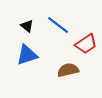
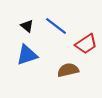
blue line: moved 2 px left, 1 px down
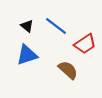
red trapezoid: moved 1 px left
brown semicircle: rotated 55 degrees clockwise
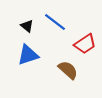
blue line: moved 1 px left, 4 px up
blue triangle: moved 1 px right
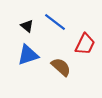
red trapezoid: rotated 30 degrees counterclockwise
brown semicircle: moved 7 px left, 3 px up
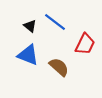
black triangle: moved 3 px right
blue triangle: rotated 40 degrees clockwise
brown semicircle: moved 2 px left
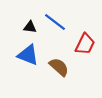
black triangle: moved 1 px down; rotated 32 degrees counterclockwise
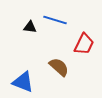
blue line: moved 2 px up; rotated 20 degrees counterclockwise
red trapezoid: moved 1 px left
blue triangle: moved 5 px left, 27 px down
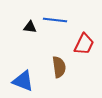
blue line: rotated 10 degrees counterclockwise
brown semicircle: rotated 40 degrees clockwise
blue triangle: moved 1 px up
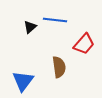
black triangle: rotated 48 degrees counterclockwise
red trapezoid: rotated 15 degrees clockwise
blue triangle: rotated 45 degrees clockwise
